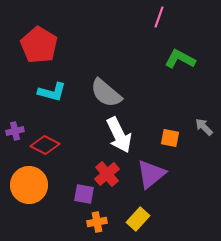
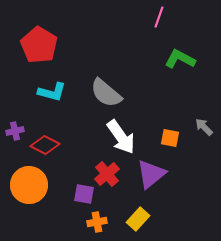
white arrow: moved 2 px right, 2 px down; rotated 9 degrees counterclockwise
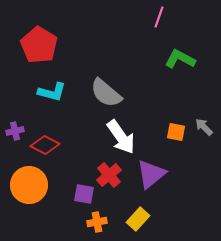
orange square: moved 6 px right, 6 px up
red cross: moved 2 px right, 1 px down
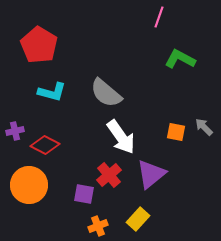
orange cross: moved 1 px right, 4 px down; rotated 12 degrees counterclockwise
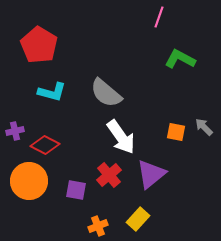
orange circle: moved 4 px up
purple square: moved 8 px left, 4 px up
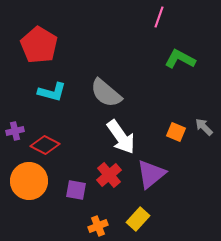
orange square: rotated 12 degrees clockwise
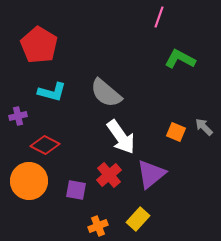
purple cross: moved 3 px right, 15 px up
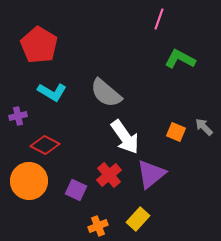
pink line: moved 2 px down
cyan L-shape: rotated 16 degrees clockwise
white arrow: moved 4 px right
purple square: rotated 15 degrees clockwise
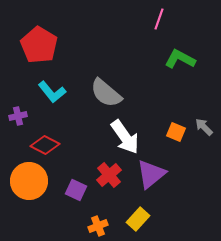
cyan L-shape: rotated 20 degrees clockwise
